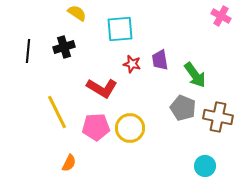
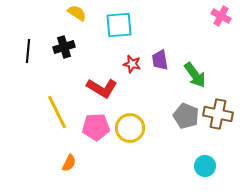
cyan square: moved 1 px left, 4 px up
gray pentagon: moved 3 px right, 8 px down
brown cross: moved 3 px up
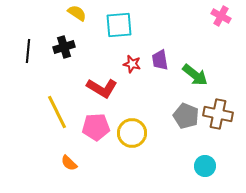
green arrow: rotated 16 degrees counterclockwise
yellow circle: moved 2 px right, 5 px down
orange semicircle: rotated 108 degrees clockwise
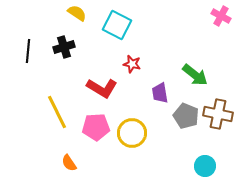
cyan square: moved 2 px left; rotated 32 degrees clockwise
purple trapezoid: moved 33 px down
orange semicircle: rotated 12 degrees clockwise
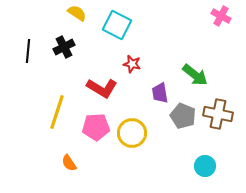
black cross: rotated 10 degrees counterclockwise
yellow line: rotated 44 degrees clockwise
gray pentagon: moved 3 px left
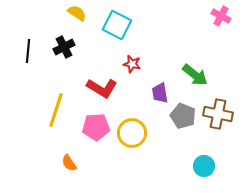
yellow line: moved 1 px left, 2 px up
cyan circle: moved 1 px left
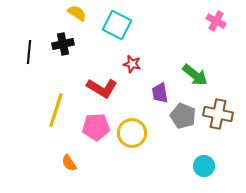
pink cross: moved 5 px left, 5 px down
black cross: moved 1 px left, 3 px up; rotated 15 degrees clockwise
black line: moved 1 px right, 1 px down
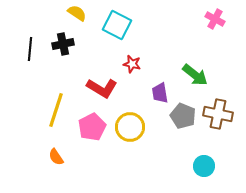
pink cross: moved 1 px left, 2 px up
black line: moved 1 px right, 3 px up
pink pentagon: moved 4 px left; rotated 24 degrees counterclockwise
yellow circle: moved 2 px left, 6 px up
orange semicircle: moved 13 px left, 6 px up
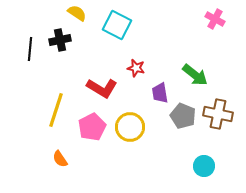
black cross: moved 3 px left, 4 px up
red star: moved 4 px right, 4 px down
orange semicircle: moved 4 px right, 2 px down
